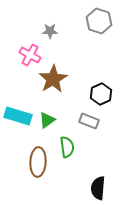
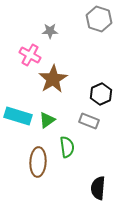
gray hexagon: moved 2 px up
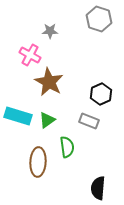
brown star: moved 4 px left, 3 px down; rotated 12 degrees counterclockwise
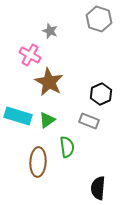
gray star: rotated 21 degrees clockwise
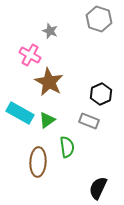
cyan rectangle: moved 2 px right, 3 px up; rotated 12 degrees clockwise
black semicircle: rotated 20 degrees clockwise
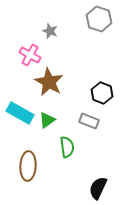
black hexagon: moved 1 px right, 1 px up; rotated 15 degrees counterclockwise
brown ellipse: moved 10 px left, 4 px down
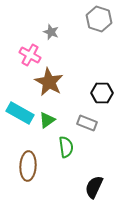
gray star: moved 1 px right, 1 px down
black hexagon: rotated 20 degrees counterclockwise
gray rectangle: moved 2 px left, 2 px down
green semicircle: moved 1 px left
black semicircle: moved 4 px left, 1 px up
